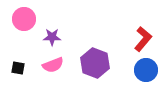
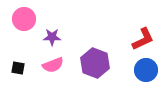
red L-shape: rotated 25 degrees clockwise
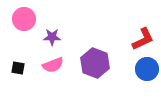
blue circle: moved 1 px right, 1 px up
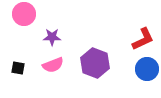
pink circle: moved 5 px up
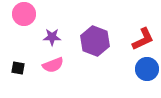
purple hexagon: moved 22 px up
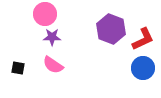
pink circle: moved 21 px right
purple hexagon: moved 16 px right, 12 px up
pink semicircle: rotated 55 degrees clockwise
blue circle: moved 4 px left, 1 px up
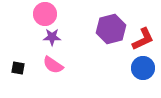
purple hexagon: rotated 24 degrees clockwise
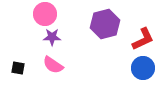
purple hexagon: moved 6 px left, 5 px up
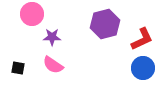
pink circle: moved 13 px left
red L-shape: moved 1 px left
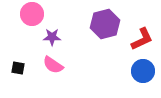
blue circle: moved 3 px down
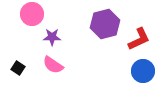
red L-shape: moved 3 px left
black square: rotated 24 degrees clockwise
